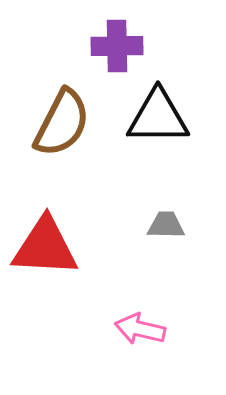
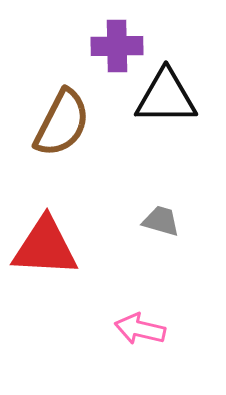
black triangle: moved 8 px right, 20 px up
gray trapezoid: moved 5 px left, 4 px up; rotated 15 degrees clockwise
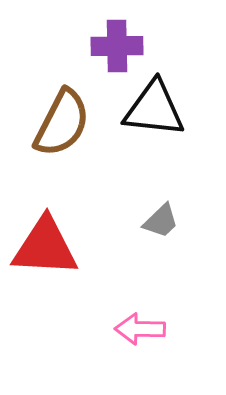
black triangle: moved 12 px left, 12 px down; rotated 6 degrees clockwise
gray trapezoid: rotated 120 degrees clockwise
pink arrow: rotated 12 degrees counterclockwise
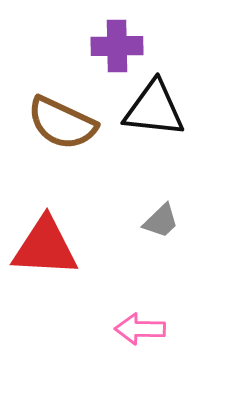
brown semicircle: rotated 88 degrees clockwise
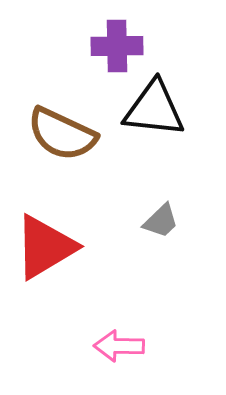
brown semicircle: moved 11 px down
red triangle: rotated 34 degrees counterclockwise
pink arrow: moved 21 px left, 17 px down
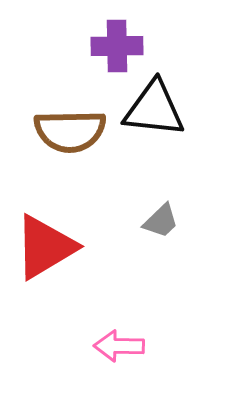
brown semicircle: moved 8 px right, 3 px up; rotated 26 degrees counterclockwise
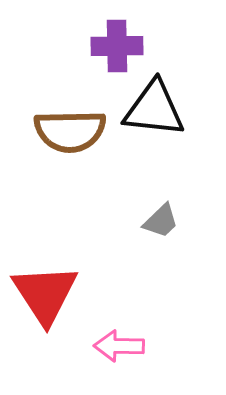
red triangle: moved 47 px down; rotated 32 degrees counterclockwise
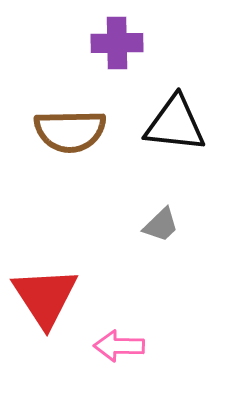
purple cross: moved 3 px up
black triangle: moved 21 px right, 15 px down
gray trapezoid: moved 4 px down
red triangle: moved 3 px down
